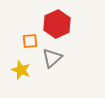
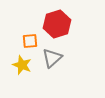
red hexagon: rotated 8 degrees clockwise
yellow star: moved 1 px right, 5 px up
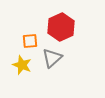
red hexagon: moved 4 px right, 3 px down; rotated 8 degrees counterclockwise
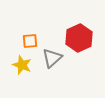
red hexagon: moved 18 px right, 11 px down
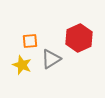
gray triangle: moved 1 px left, 1 px down; rotated 10 degrees clockwise
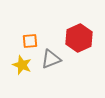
gray triangle: rotated 10 degrees clockwise
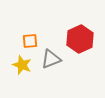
red hexagon: moved 1 px right, 1 px down
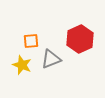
orange square: moved 1 px right
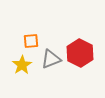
red hexagon: moved 14 px down; rotated 8 degrees counterclockwise
yellow star: rotated 18 degrees clockwise
